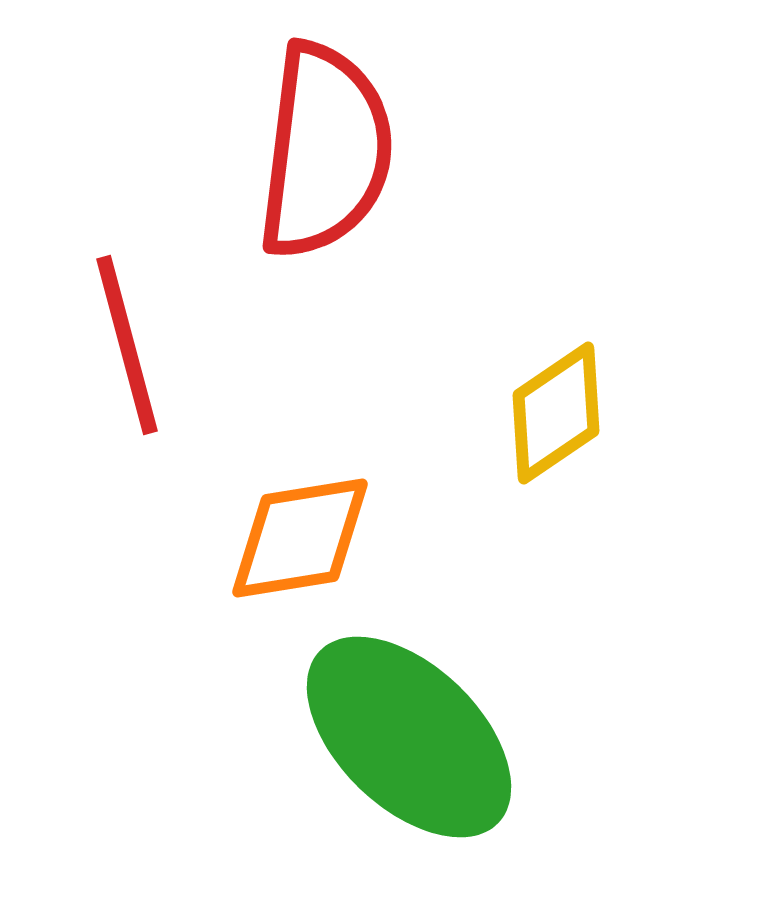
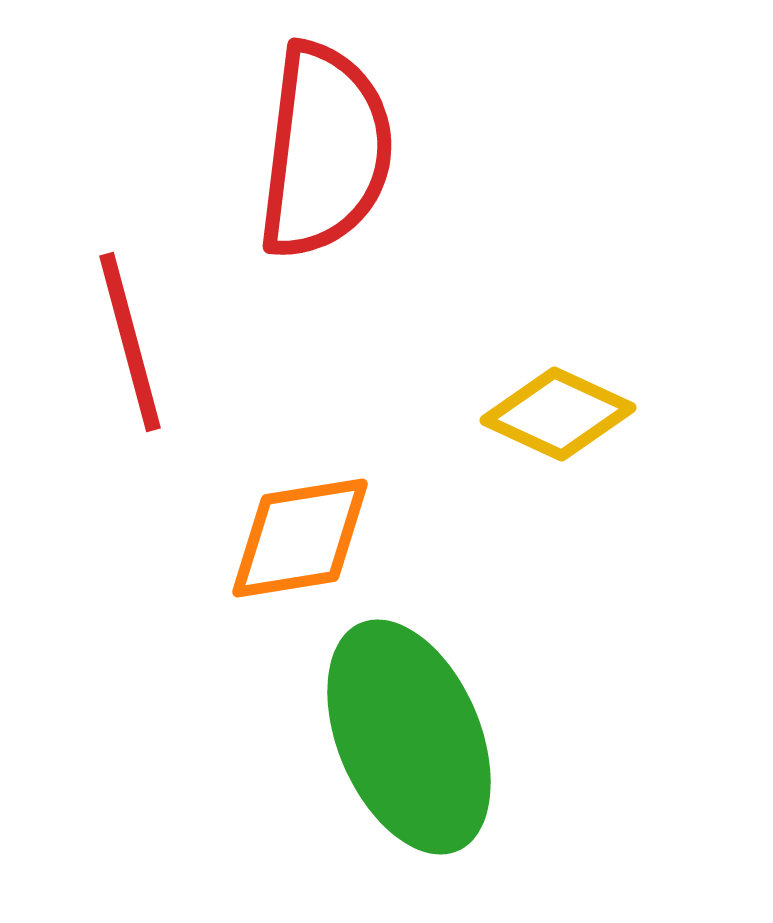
red line: moved 3 px right, 3 px up
yellow diamond: moved 2 px right, 1 px down; rotated 59 degrees clockwise
green ellipse: rotated 23 degrees clockwise
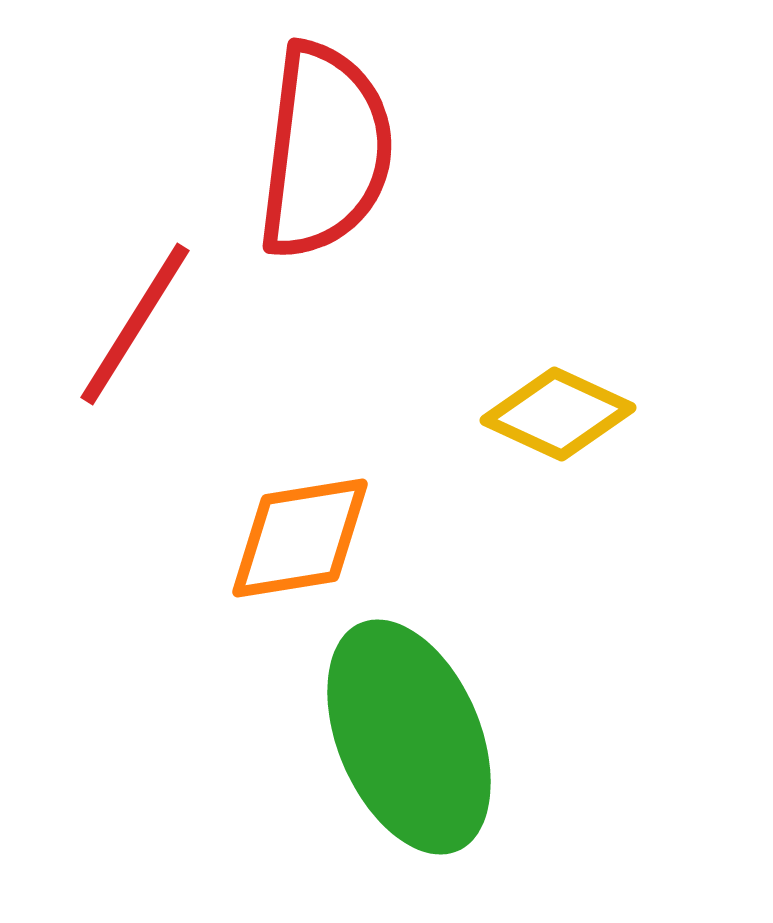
red line: moved 5 px right, 18 px up; rotated 47 degrees clockwise
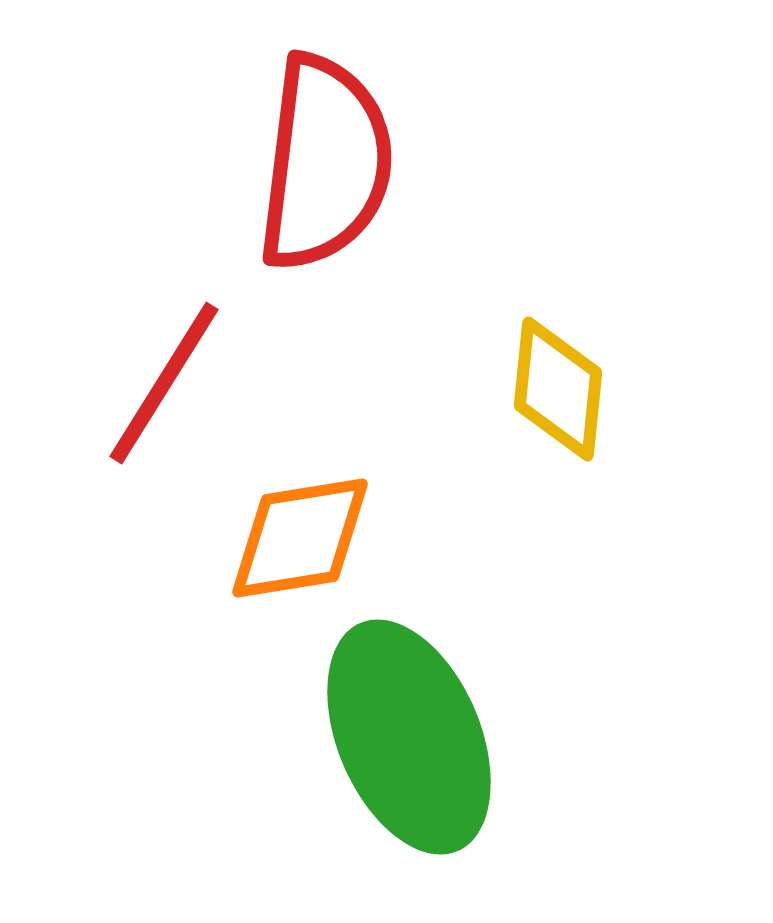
red semicircle: moved 12 px down
red line: moved 29 px right, 59 px down
yellow diamond: moved 25 px up; rotated 71 degrees clockwise
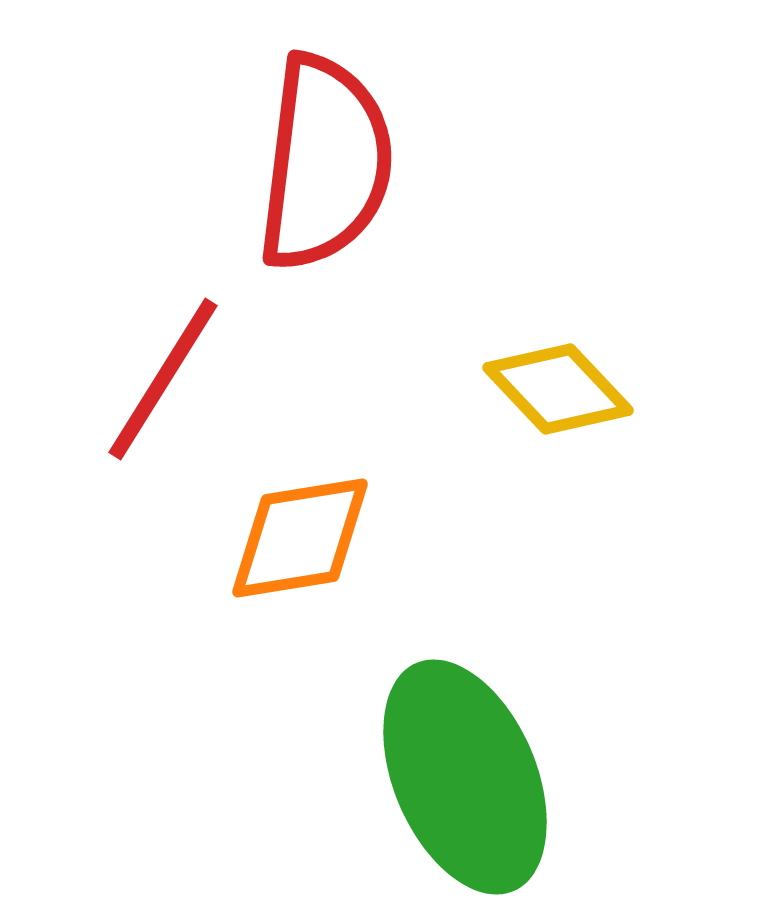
red line: moved 1 px left, 4 px up
yellow diamond: rotated 49 degrees counterclockwise
green ellipse: moved 56 px right, 40 px down
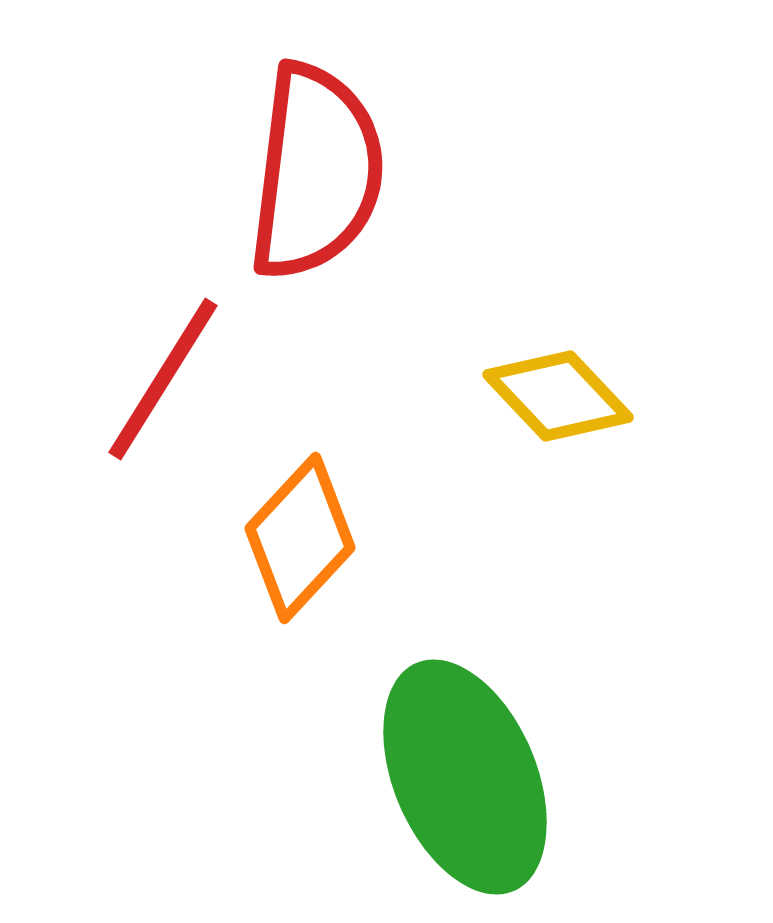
red semicircle: moved 9 px left, 9 px down
yellow diamond: moved 7 px down
orange diamond: rotated 38 degrees counterclockwise
